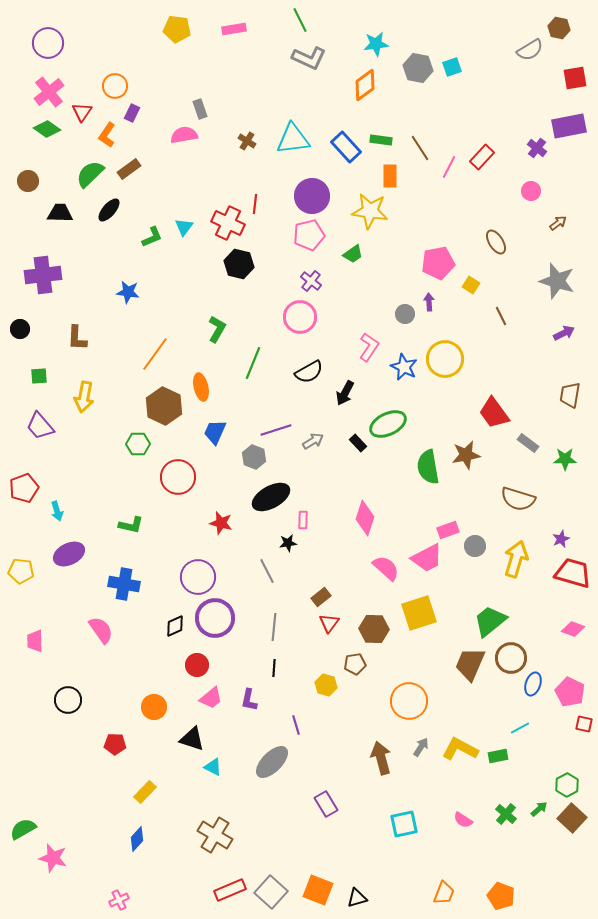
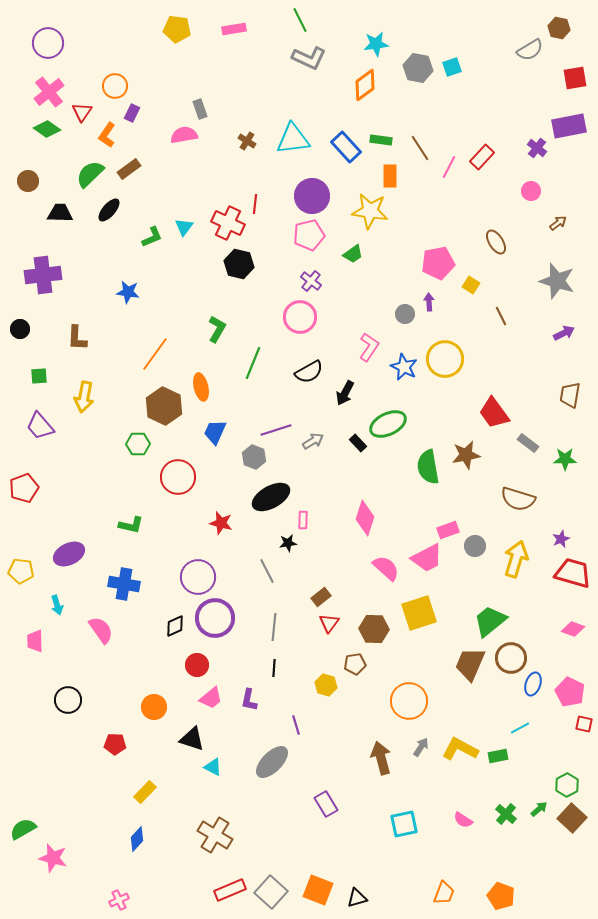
cyan arrow at (57, 511): moved 94 px down
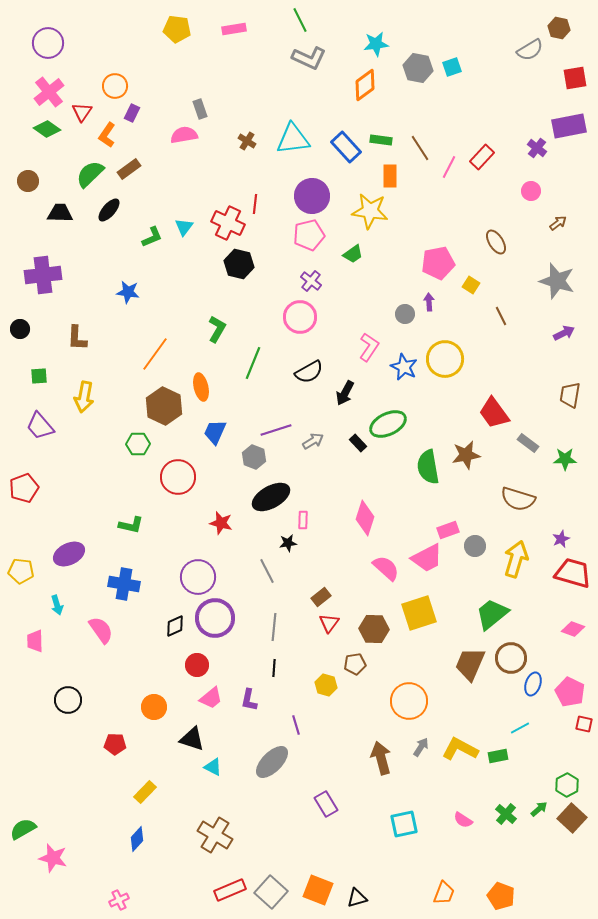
green trapezoid at (490, 621): moved 2 px right, 7 px up
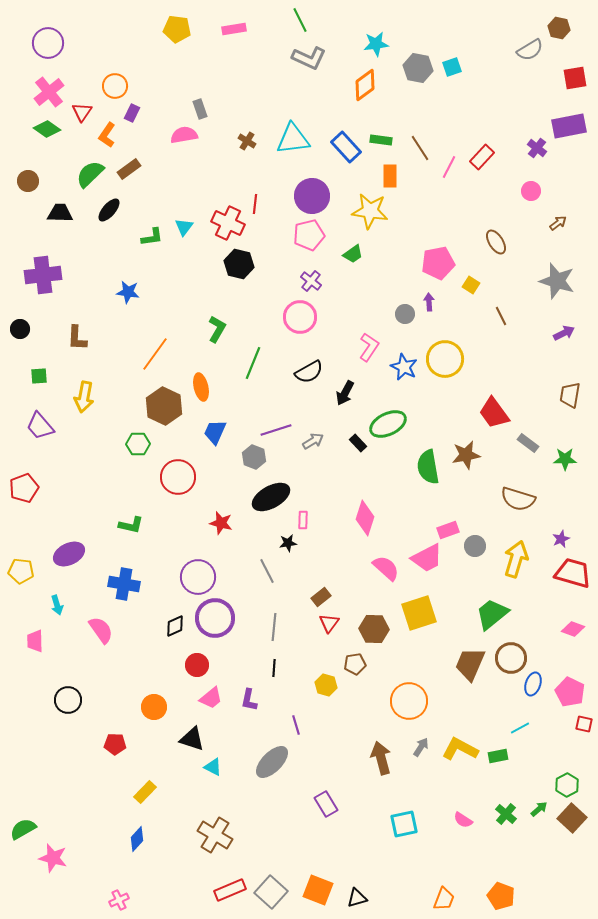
green L-shape at (152, 237): rotated 15 degrees clockwise
orange trapezoid at (444, 893): moved 6 px down
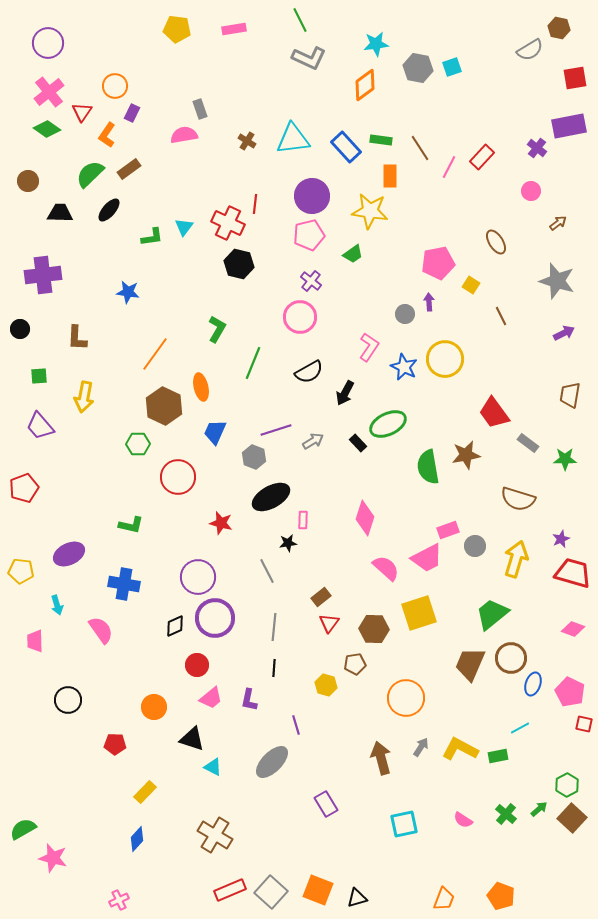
orange circle at (409, 701): moved 3 px left, 3 px up
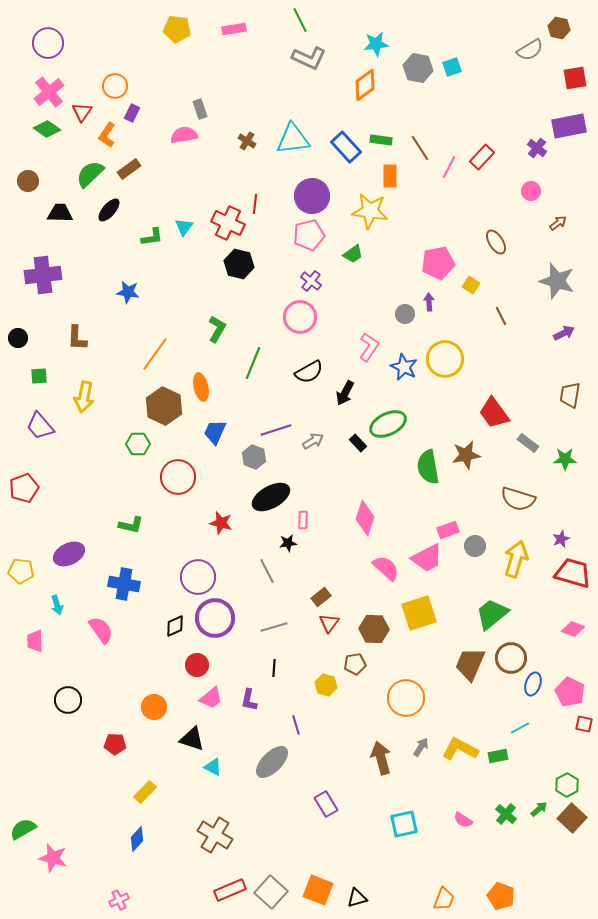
black circle at (20, 329): moved 2 px left, 9 px down
gray line at (274, 627): rotated 68 degrees clockwise
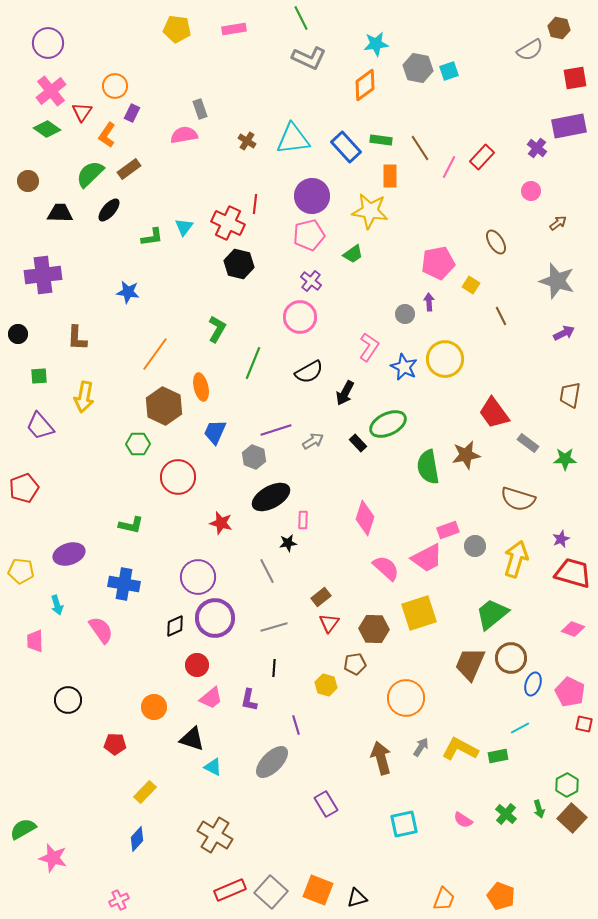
green line at (300, 20): moved 1 px right, 2 px up
cyan square at (452, 67): moved 3 px left, 4 px down
pink cross at (49, 92): moved 2 px right, 1 px up
black circle at (18, 338): moved 4 px up
purple ellipse at (69, 554): rotated 8 degrees clockwise
green arrow at (539, 809): rotated 114 degrees clockwise
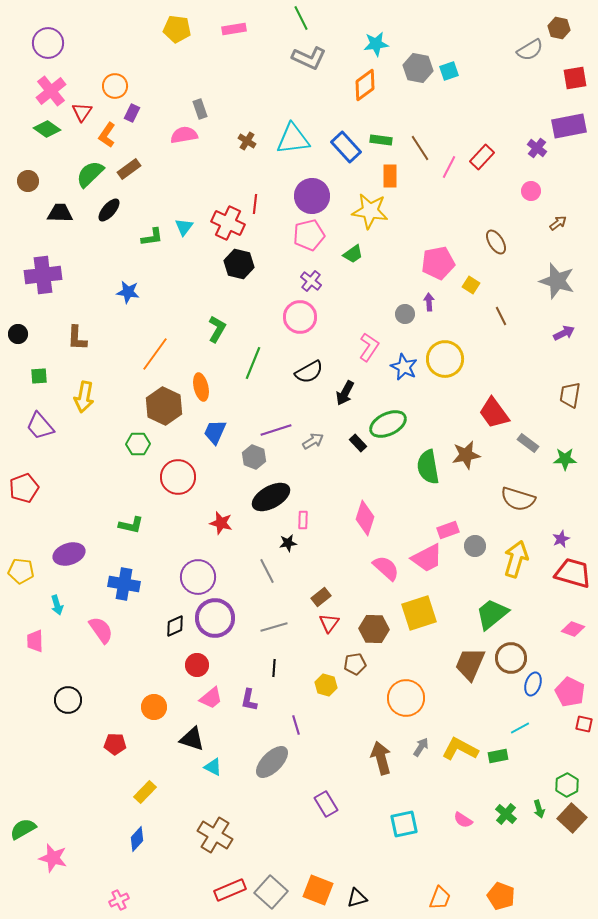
orange trapezoid at (444, 899): moved 4 px left, 1 px up
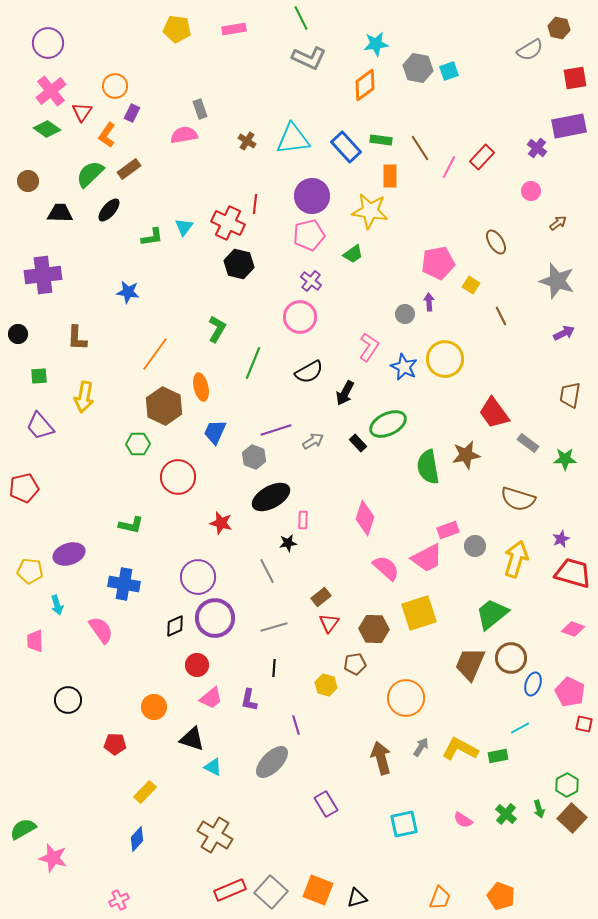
red pentagon at (24, 488): rotated 8 degrees clockwise
yellow pentagon at (21, 571): moved 9 px right
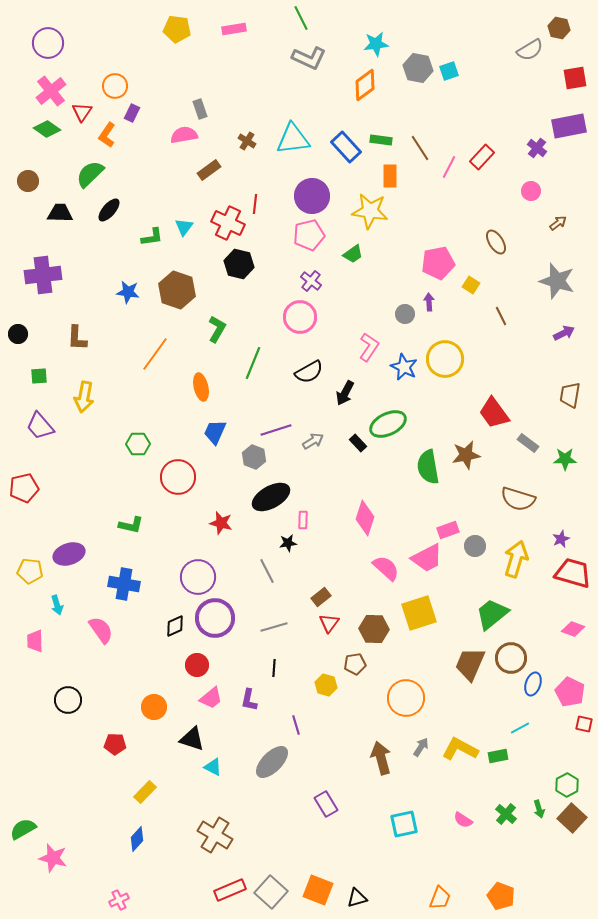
brown rectangle at (129, 169): moved 80 px right, 1 px down
brown hexagon at (164, 406): moved 13 px right, 116 px up; rotated 6 degrees counterclockwise
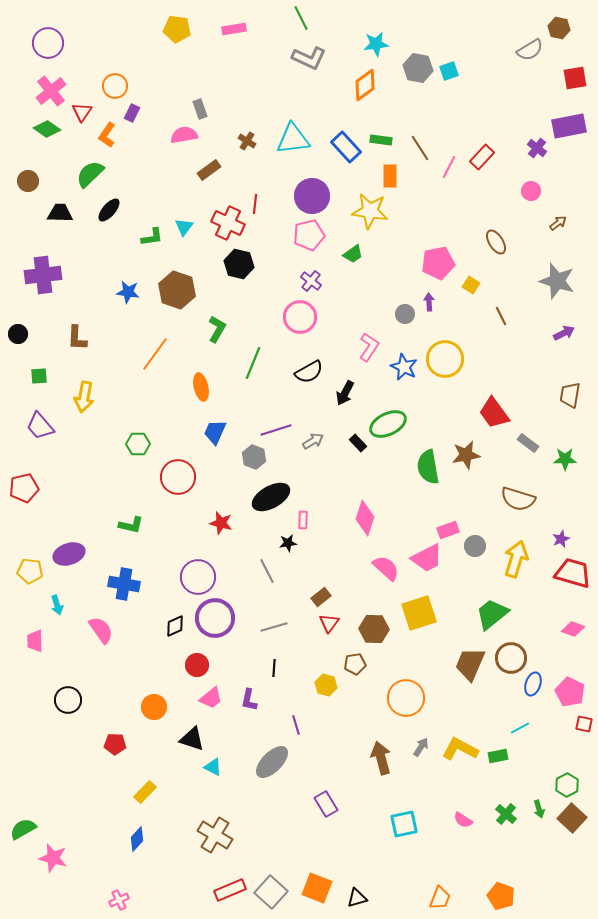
orange square at (318, 890): moved 1 px left, 2 px up
